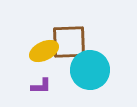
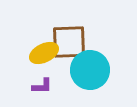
yellow ellipse: moved 2 px down
purple L-shape: moved 1 px right
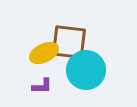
brown square: rotated 9 degrees clockwise
cyan circle: moved 4 px left
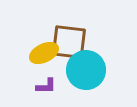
purple L-shape: moved 4 px right
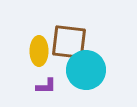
yellow ellipse: moved 5 px left, 2 px up; rotated 64 degrees counterclockwise
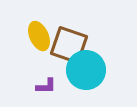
brown square: moved 3 px down; rotated 12 degrees clockwise
yellow ellipse: moved 15 px up; rotated 24 degrees counterclockwise
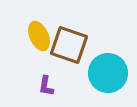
cyan circle: moved 22 px right, 3 px down
purple L-shape: rotated 100 degrees clockwise
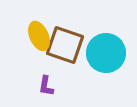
brown square: moved 4 px left
cyan circle: moved 2 px left, 20 px up
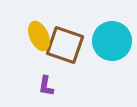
cyan circle: moved 6 px right, 12 px up
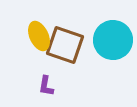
cyan circle: moved 1 px right, 1 px up
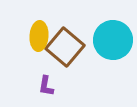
yellow ellipse: rotated 28 degrees clockwise
brown square: moved 2 px down; rotated 21 degrees clockwise
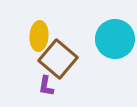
cyan circle: moved 2 px right, 1 px up
brown square: moved 7 px left, 12 px down
